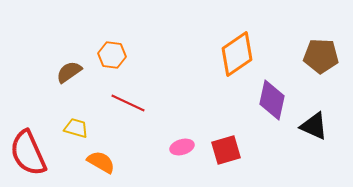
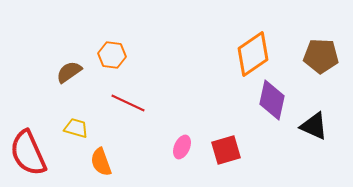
orange diamond: moved 16 px right
pink ellipse: rotated 50 degrees counterclockwise
orange semicircle: rotated 140 degrees counterclockwise
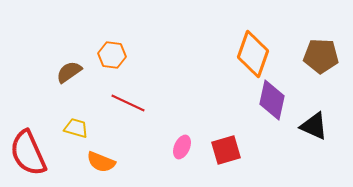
orange diamond: rotated 36 degrees counterclockwise
orange semicircle: rotated 48 degrees counterclockwise
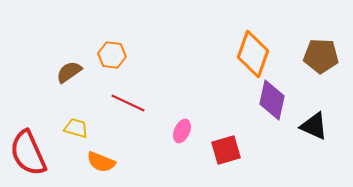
pink ellipse: moved 16 px up
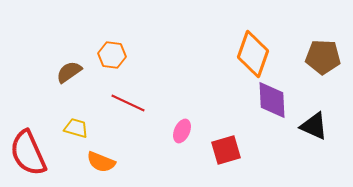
brown pentagon: moved 2 px right, 1 px down
purple diamond: rotated 15 degrees counterclockwise
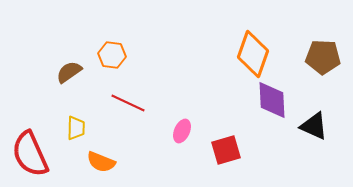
yellow trapezoid: rotated 75 degrees clockwise
red semicircle: moved 2 px right, 1 px down
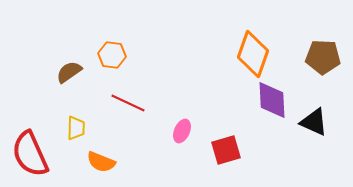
black triangle: moved 4 px up
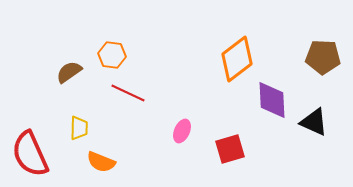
orange diamond: moved 16 px left, 5 px down; rotated 33 degrees clockwise
red line: moved 10 px up
yellow trapezoid: moved 3 px right
red square: moved 4 px right, 1 px up
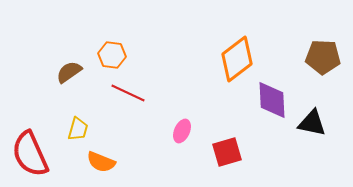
black triangle: moved 2 px left, 1 px down; rotated 12 degrees counterclockwise
yellow trapezoid: moved 1 px left, 1 px down; rotated 15 degrees clockwise
red square: moved 3 px left, 3 px down
